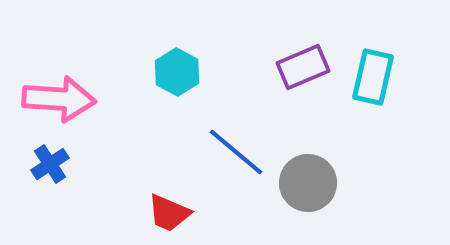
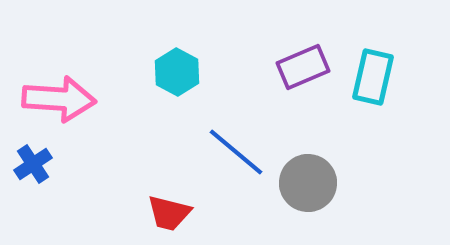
blue cross: moved 17 px left
red trapezoid: rotated 9 degrees counterclockwise
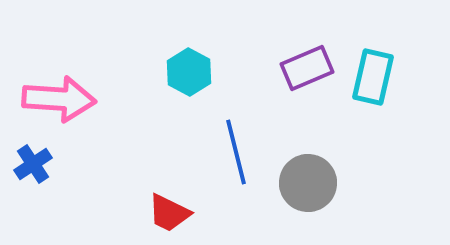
purple rectangle: moved 4 px right, 1 px down
cyan hexagon: moved 12 px right
blue line: rotated 36 degrees clockwise
red trapezoid: rotated 12 degrees clockwise
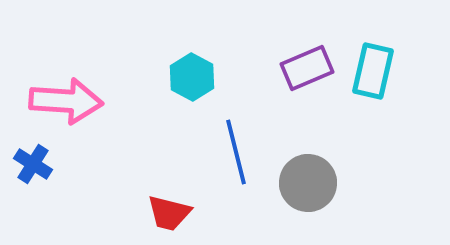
cyan hexagon: moved 3 px right, 5 px down
cyan rectangle: moved 6 px up
pink arrow: moved 7 px right, 2 px down
blue cross: rotated 24 degrees counterclockwise
red trapezoid: rotated 12 degrees counterclockwise
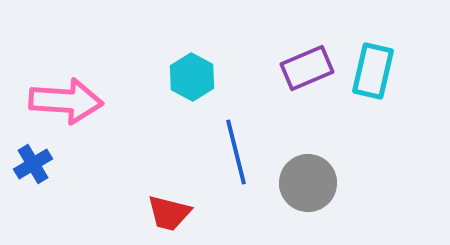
blue cross: rotated 27 degrees clockwise
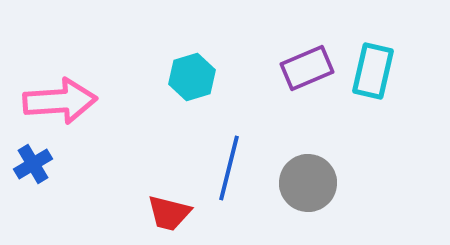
cyan hexagon: rotated 15 degrees clockwise
pink arrow: moved 6 px left; rotated 8 degrees counterclockwise
blue line: moved 7 px left, 16 px down; rotated 28 degrees clockwise
